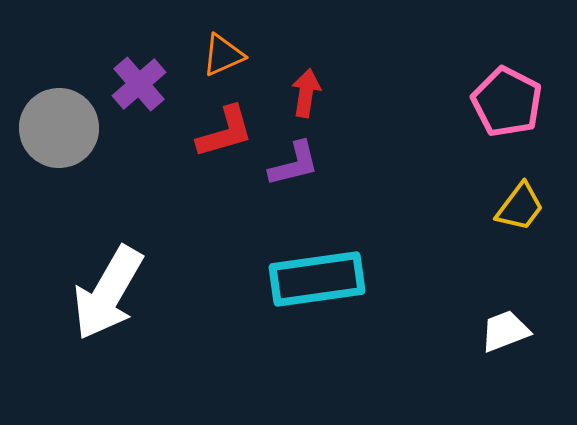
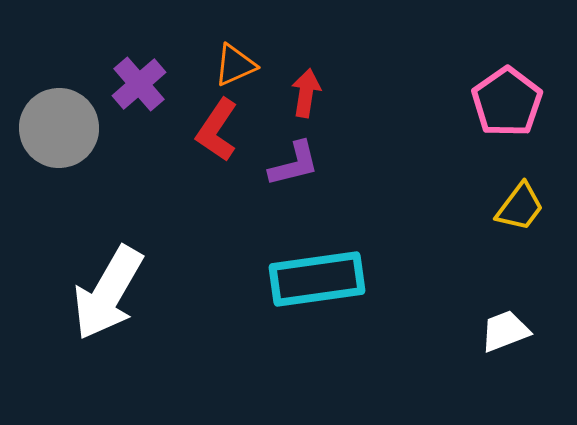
orange triangle: moved 12 px right, 10 px down
pink pentagon: rotated 10 degrees clockwise
red L-shape: moved 8 px left, 2 px up; rotated 140 degrees clockwise
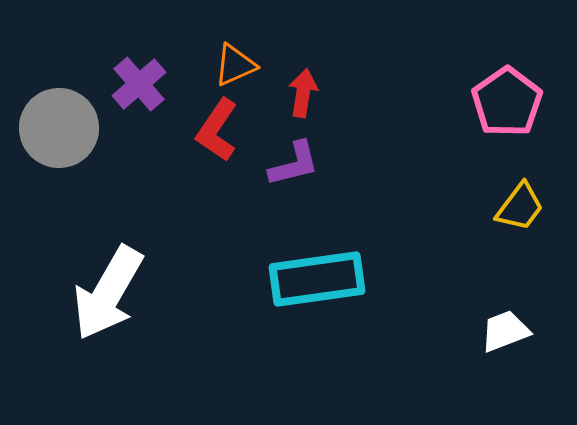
red arrow: moved 3 px left
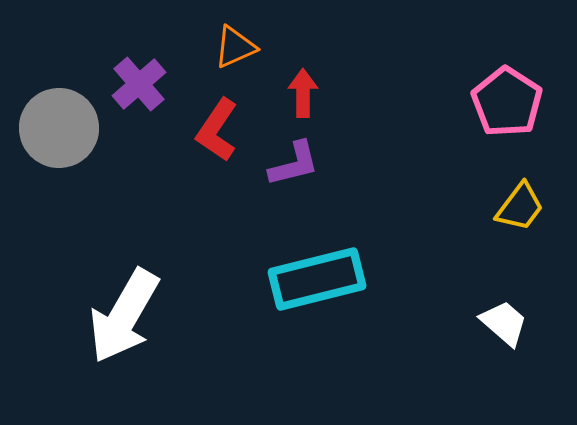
orange triangle: moved 18 px up
red arrow: rotated 9 degrees counterclockwise
pink pentagon: rotated 4 degrees counterclockwise
cyan rectangle: rotated 6 degrees counterclockwise
white arrow: moved 16 px right, 23 px down
white trapezoid: moved 1 px left, 8 px up; rotated 62 degrees clockwise
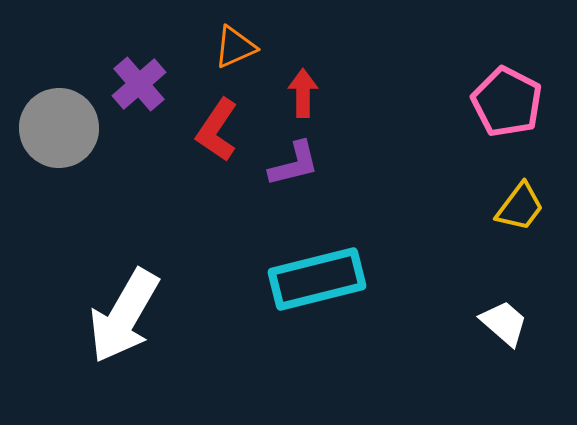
pink pentagon: rotated 6 degrees counterclockwise
